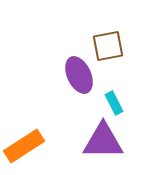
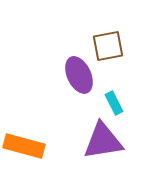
purple triangle: rotated 9 degrees counterclockwise
orange rectangle: rotated 48 degrees clockwise
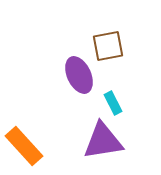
cyan rectangle: moved 1 px left
orange rectangle: rotated 33 degrees clockwise
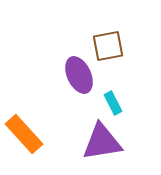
purple triangle: moved 1 px left, 1 px down
orange rectangle: moved 12 px up
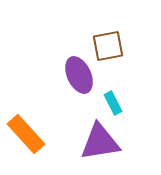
orange rectangle: moved 2 px right
purple triangle: moved 2 px left
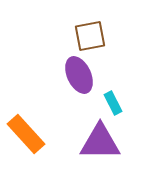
brown square: moved 18 px left, 10 px up
purple triangle: rotated 9 degrees clockwise
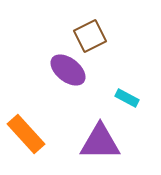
brown square: rotated 16 degrees counterclockwise
purple ellipse: moved 11 px left, 5 px up; rotated 27 degrees counterclockwise
cyan rectangle: moved 14 px right, 5 px up; rotated 35 degrees counterclockwise
